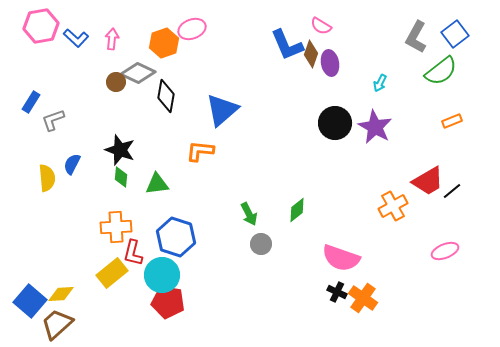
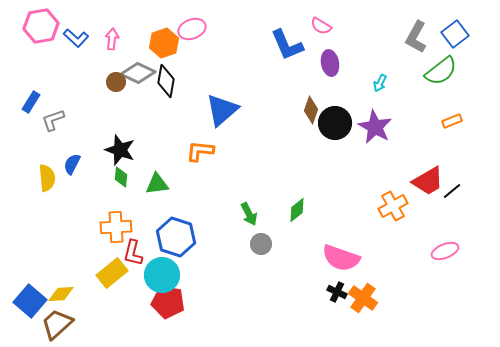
brown diamond at (311, 54): moved 56 px down
black diamond at (166, 96): moved 15 px up
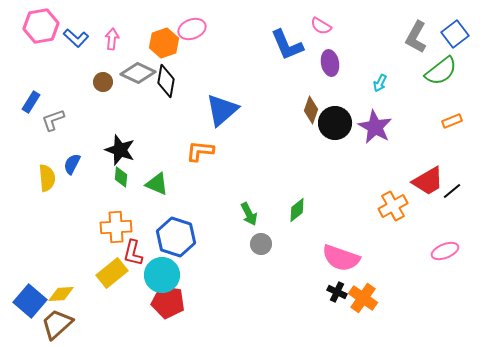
brown circle at (116, 82): moved 13 px left
green triangle at (157, 184): rotated 30 degrees clockwise
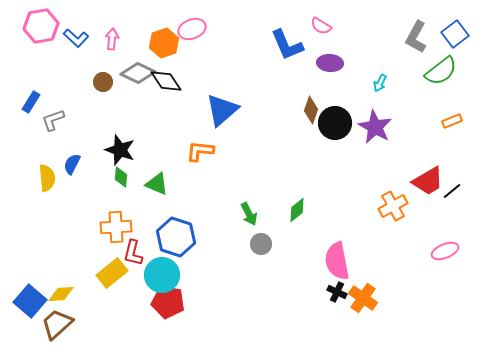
purple ellipse at (330, 63): rotated 75 degrees counterclockwise
black diamond at (166, 81): rotated 44 degrees counterclockwise
pink semicircle at (341, 258): moved 4 px left, 3 px down; rotated 60 degrees clockwise
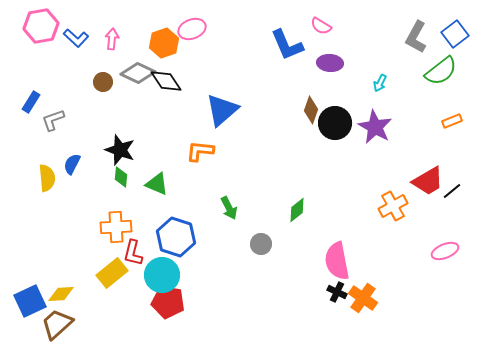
green arrow at (249, 214): moved 20 px left, 6 px up
blue square at (30, 301): rotated 24 degrees clockwise
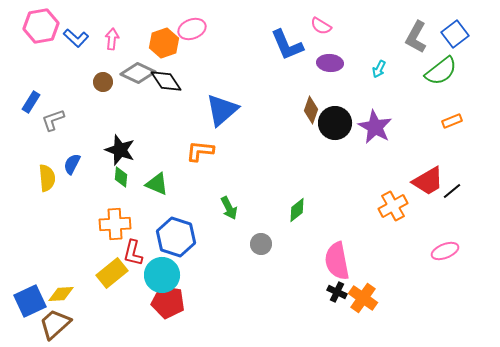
cyan arrow at (380, 83): moved 1 px left, 14 px up
orange cross at (116, 227): moved 1 px left, 3 px up
brown trapezoid at (57, 324): moved 2 px left
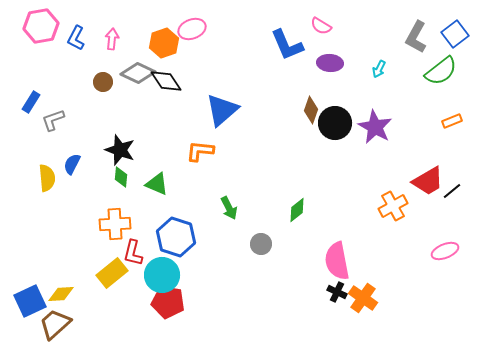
blue L-shape at (76, 38): rotated 75 degrees clockwise
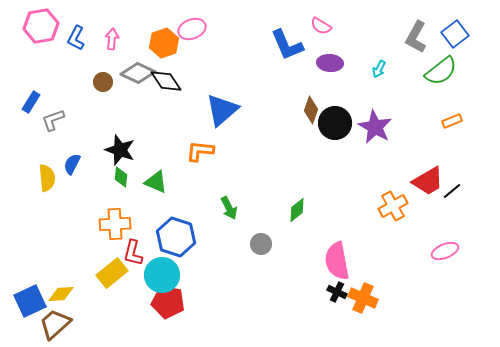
green triangle at (157, 184): moved 1 px left, 2 px up
orange cross at (363, 298): rotated 12 degrees counterclockwise
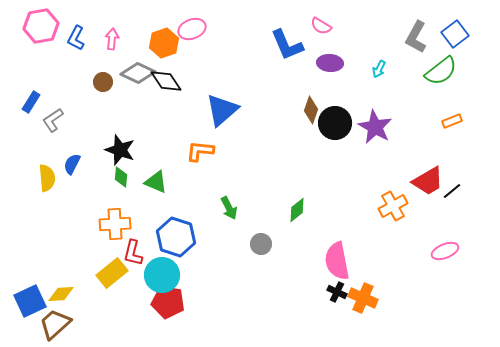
gray L-shape at (53, 120): rotated 15 degrees counterclockwise
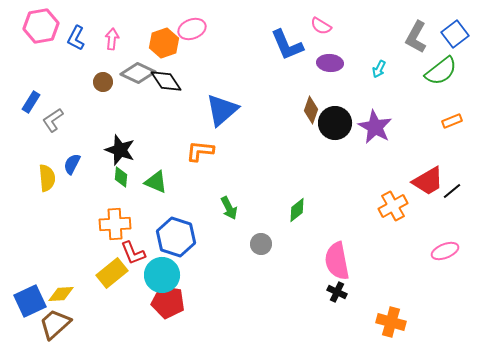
red L-shape at (133, 253): rotated 36 degrees counterclockwise
orange cross at (363, 298): moved 28 px right, 24 px down; rotated 8 degrees counterclockwise
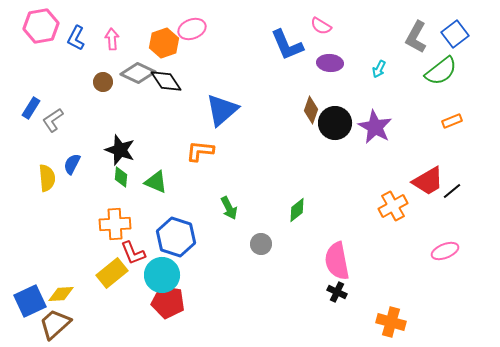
pink arrow at (112, 39): rotated 10 degrees counterclockwise
blue rectangle at (31, 102): moved 6 px down
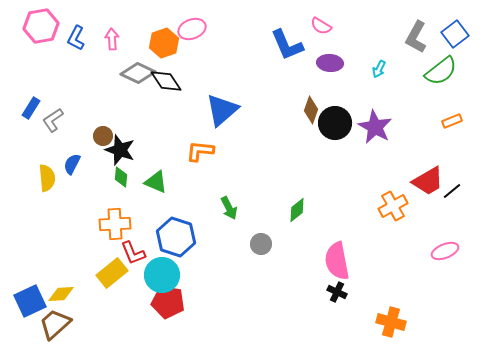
brown circle at (103, 82): moved 54 px down
